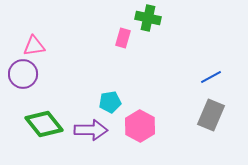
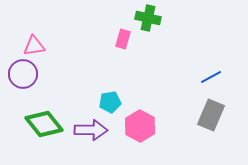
pink rectangle: moved 1 px down
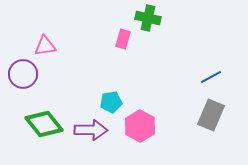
pink triangle: moved 11 px right
cyan pentagon: moved 1 px right
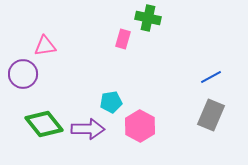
purple arrow: moved 3 px left, 1 px up
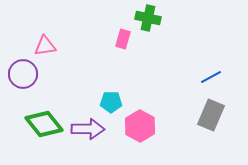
cyan pentagon: rotated 10 degrees clockwise
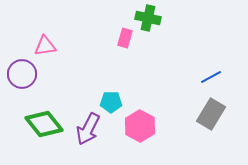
pink rectangle: moved 2 px right, 1 px up
purple circle: moved 1 px left
gray rectangle: moved 1 px up; rotated 8 degrees clockwise
purple arrow: rotated 116 degrees clockwise
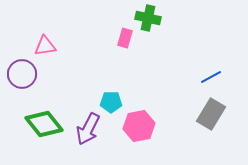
pink hexagon: moved 1 px left; rotated 20 degrees clockwise
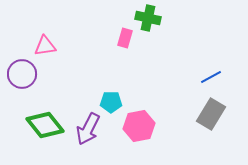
green diamond: moved 1 px right, 1 px down
